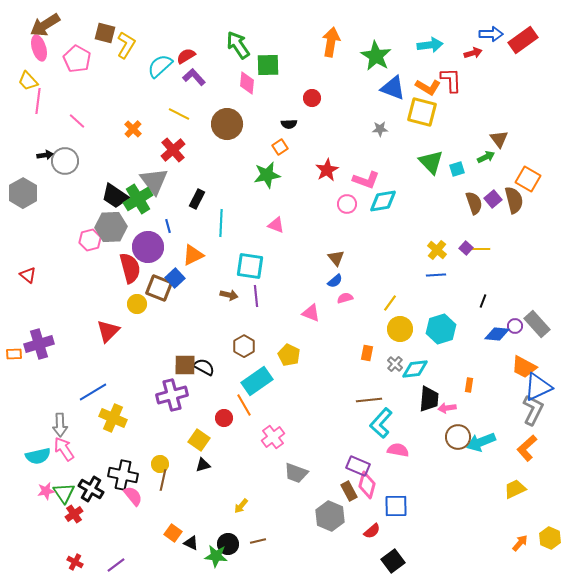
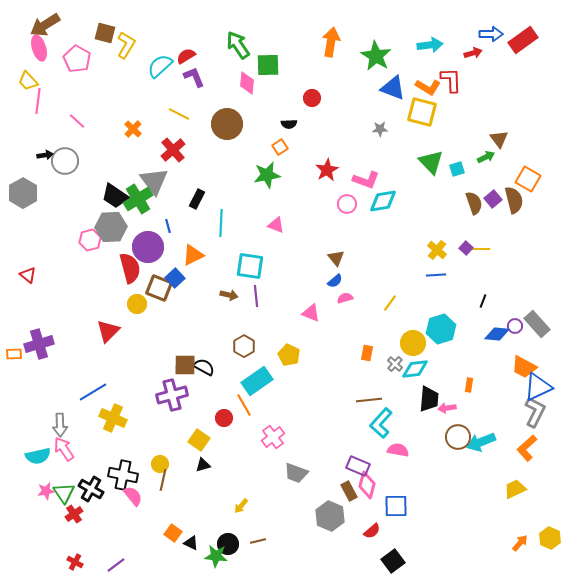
purple L-shape at (194, 77): rotated 20 degrees clockwise
yellow circle at (400, 329): moved 13 px right, 14 px down
gray L-shape at (533, 410): moved 2 px right, 2 px down
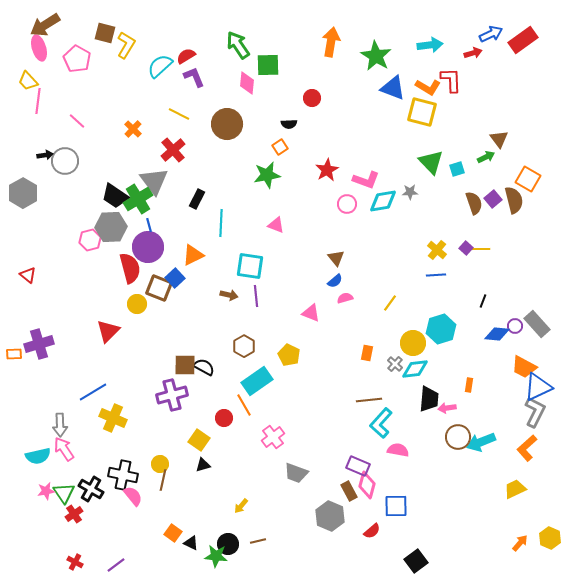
blue arrow at (491, 34): rotated 25 degrees counterclockwise
gray star at (380, 129): moved 30 px right, 63 px down
blue line at (168, 226): moved 19 px left, 1 px up
black square at (393, 561): moved 23 px right
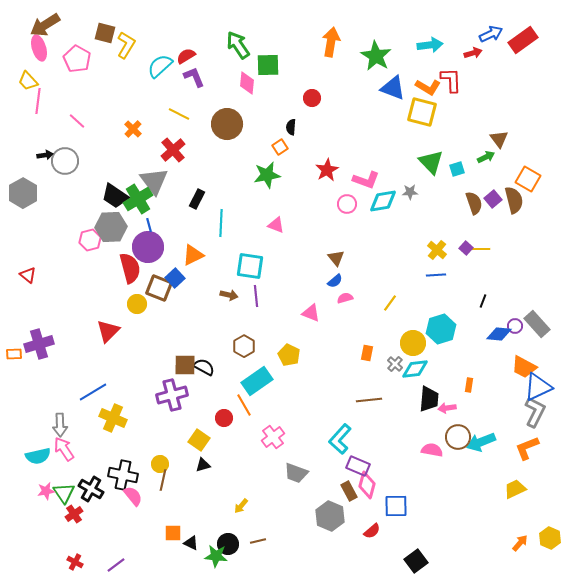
black semicircle at (289, 124): moved 2 px right, 3 px down; rotated 98 degrees clockwise
blue diamond at (497, 334): moved 2 px right
cyan L-shape at (381, 423): moved 41 px left, 16 px down
orange L-shape at (527, 448): rotated 20 degrees clockwise
pink semicircle at (398, 450): moved 34 px right
orange square at (173, 533): rotated 36 degrees counterclockwise
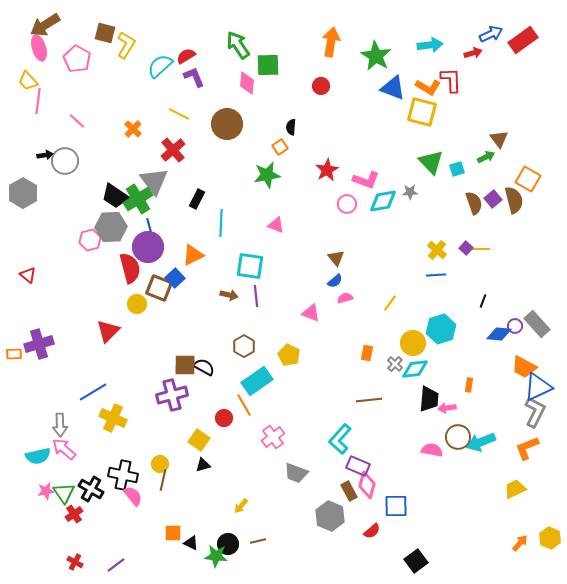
red circle at (312, 98): moved 9 px right, 12 px up
pink arrow at (64, 449): rotated 15 degrees counterclockwise
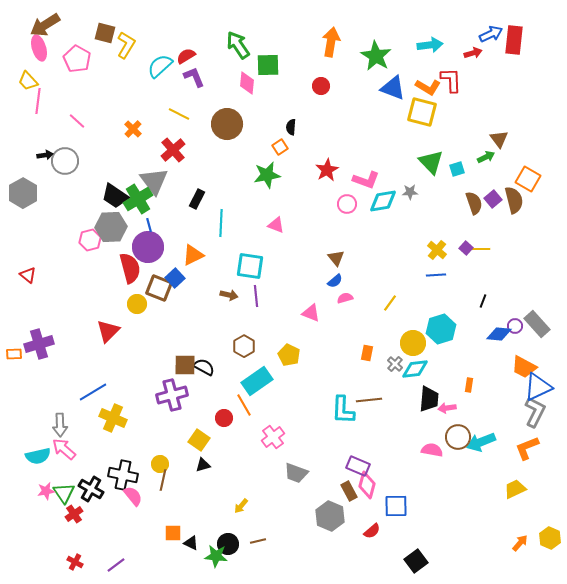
red rectangle at (523, 40): moved 9 px left; rotated 48 degrees counterclockwise
cyan L-shape at (340, 439): moved 3 px right, 29 px up; rotated 40 degrees counterclockwise
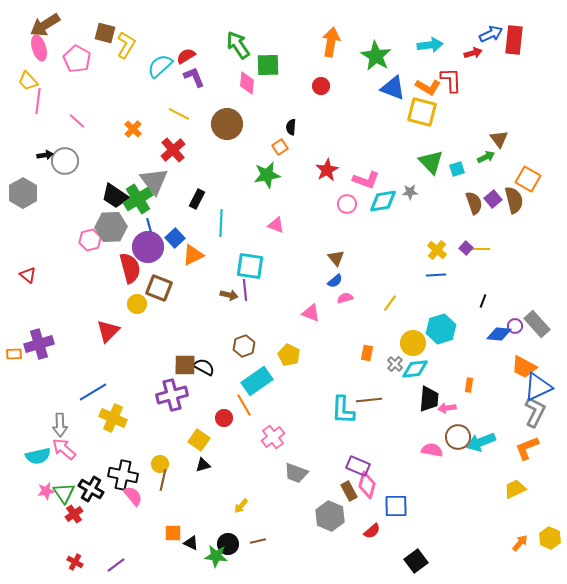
blue square at (175, 278): moved 40 px up
purple line at (256, 296): moved 11 px left, 6 px up
brown hexagon at (244, 346): rotated 10 degrees clockwise
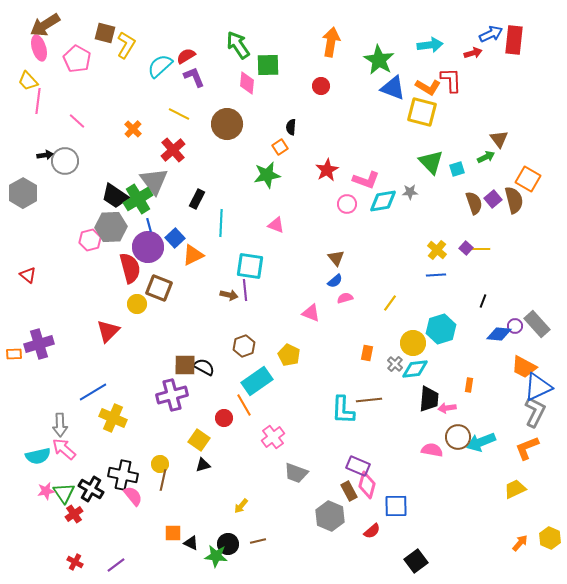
green star at (376, 56): moved 3 px right, 4 px down
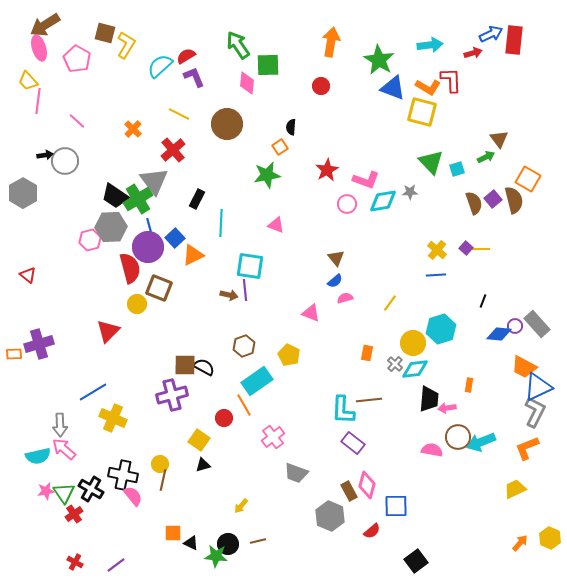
purple rectangle at (358, 466): moved 5 px left, 23 px up; rotated 15 degrees clockwise
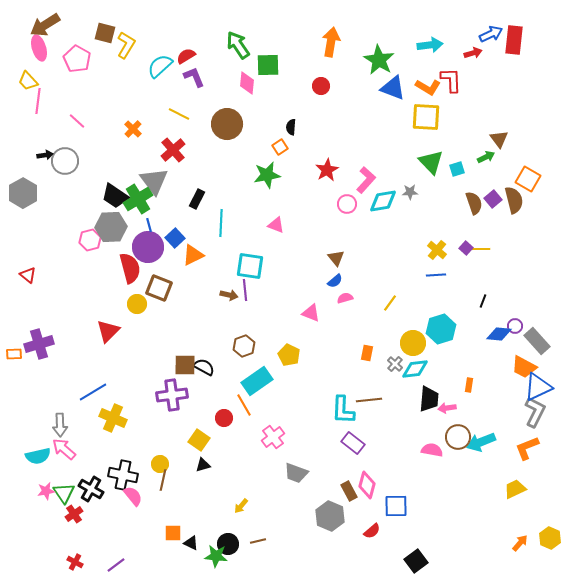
yellow square at (422, 112): moved 4 px right, 5 px down; rotated 12 degrees counterclockwise
pink L-shape at (366, 180): rotated 68 degrees counterclockwise
gray rectangle at (537, 324): moved 17 px down
purple cross at (172, 395): rotated 8 degrees clockwise
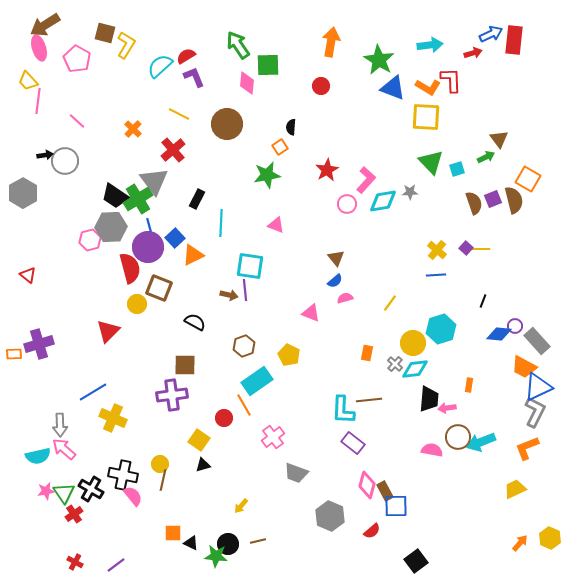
purple square at (493, 199): rotated 18 degrees clockwise
black semicircle at (204, 367): moved 9 px left, 45 px up
brown rectangle at (349, 491): moved 36 px right
